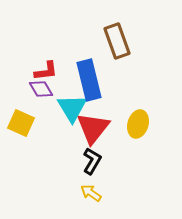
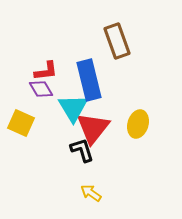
cyan triangle: moved 1 px right
black L-shape: moved 10 px left, 11 px up; rotated 48 degrees counterclockwise
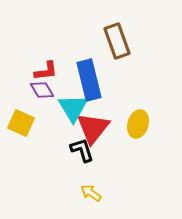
purple diamond: moved 1 px right, 1 px down
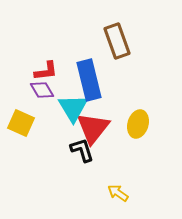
yellow arrow: moved 27 px right
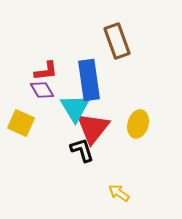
blue rectangle: rotated 6 degrees clockwise
cyan triangle: moved 2 px right
yellow arrow: moved 1 px right
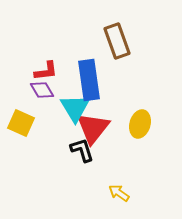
yellow ellipse: moved 2 px right
